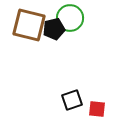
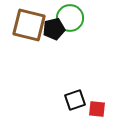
black square: moved 3 px right
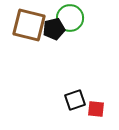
red square: moved 1 px left
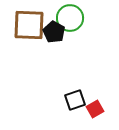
brown square: rotated 12 degrees counterclockwise
black pentagon: moved 3 px down; rotated 30 degrees counterclockwise
red square: moved 1 px left; rotated 36 degrees counterclockwise
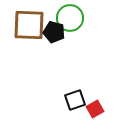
black pentagon: rotated 15 degrees counterclockwise
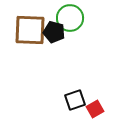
brown square: moved 1 px right, 5 px down
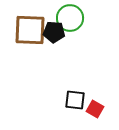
black pentagon: rotated 10 degrees counterclockwise
black square: rotated 25 degrees clockwise
red square: rotated 30 degrees counterclockwise
